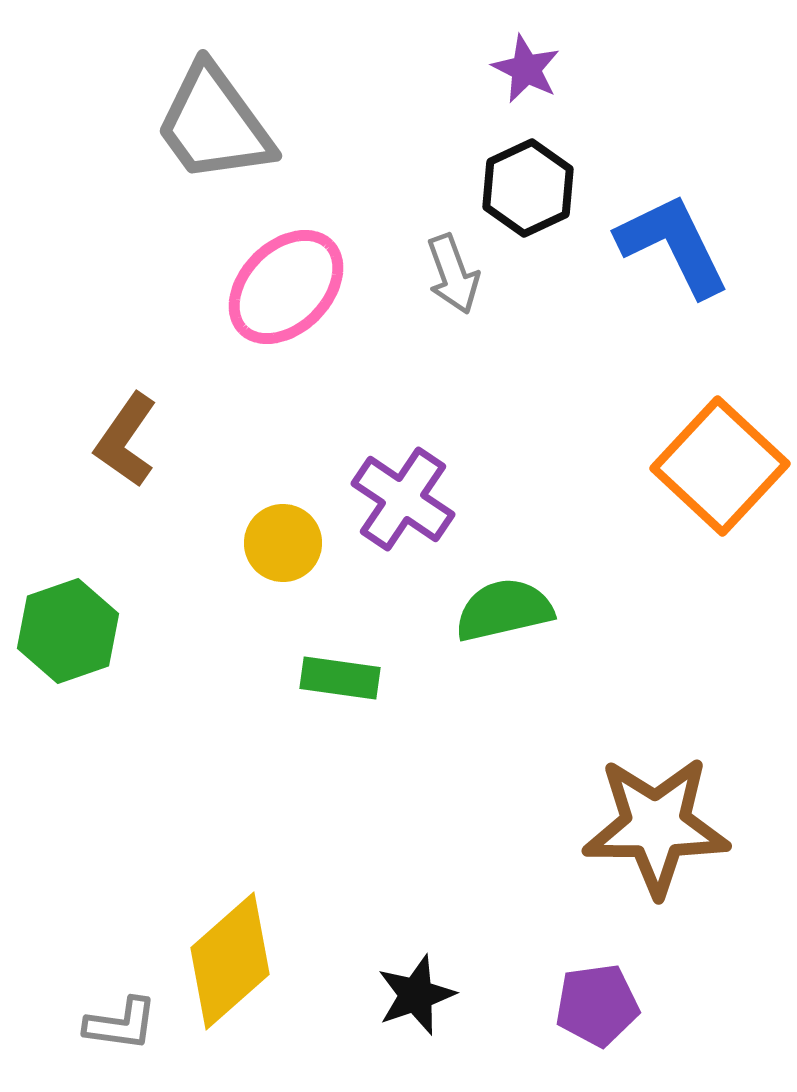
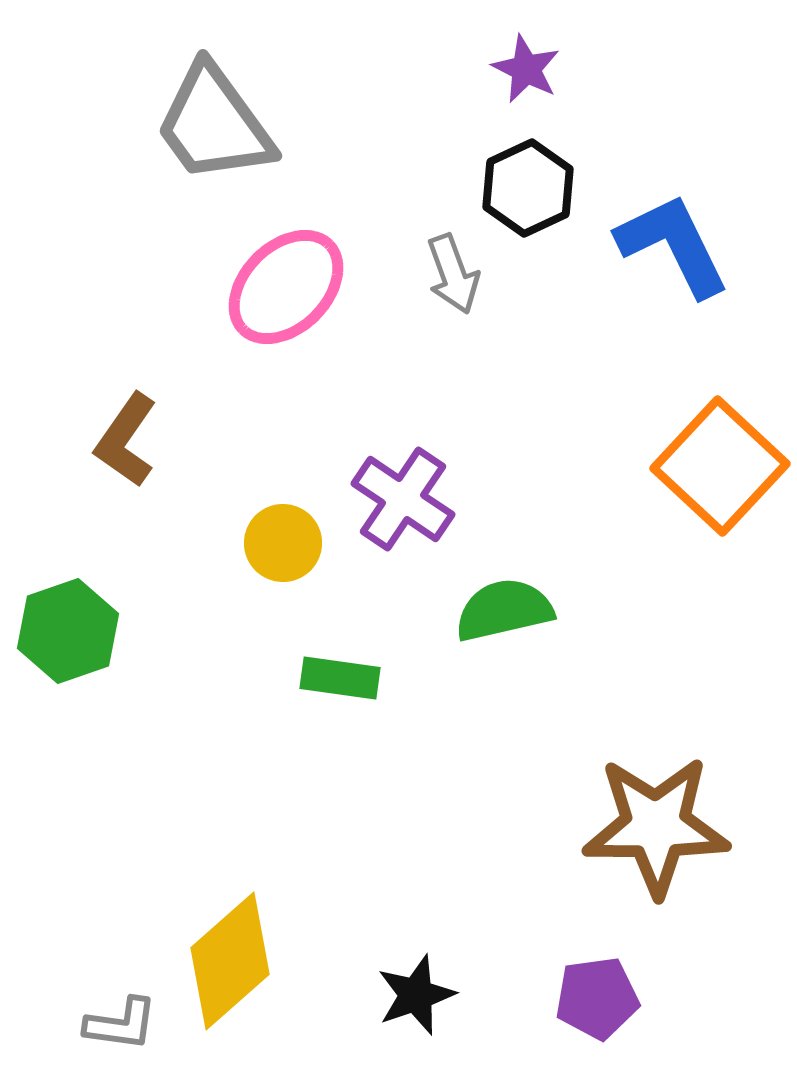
purple pentagon: moved 7 px up
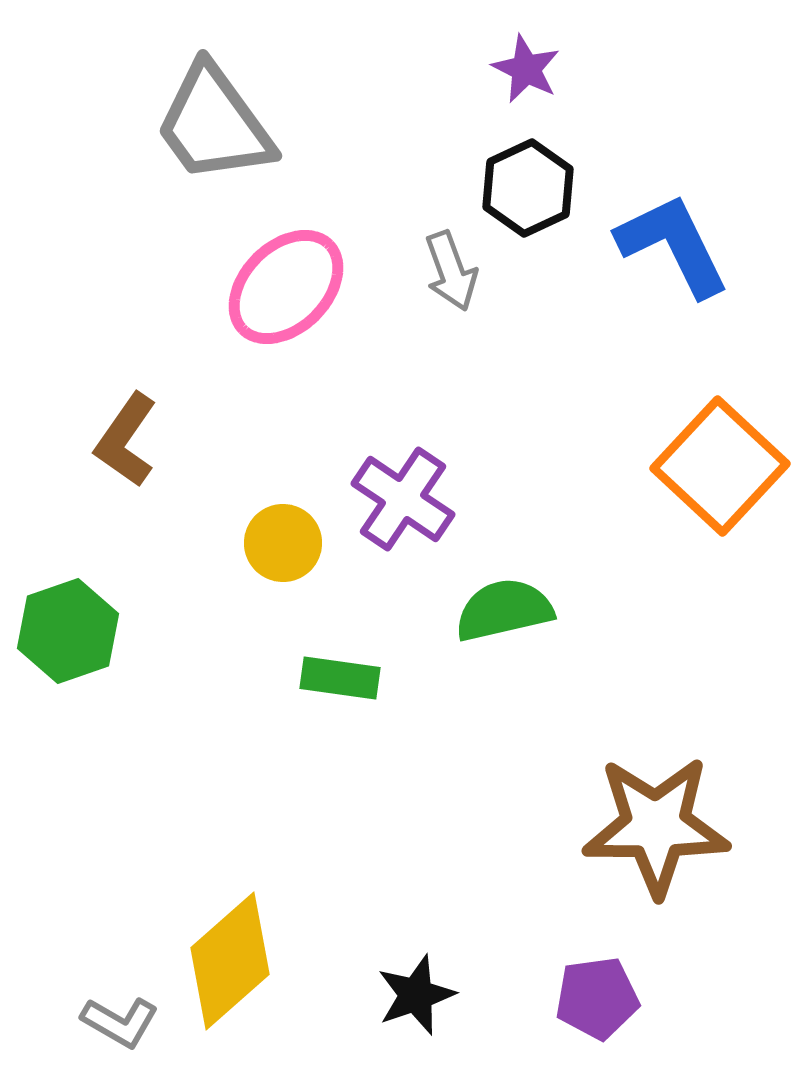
gray arrow: moved 2 px left, 3 px up
gray L-shape: moved 1 px left, 2 px up; rotated 22 degrees clockwise
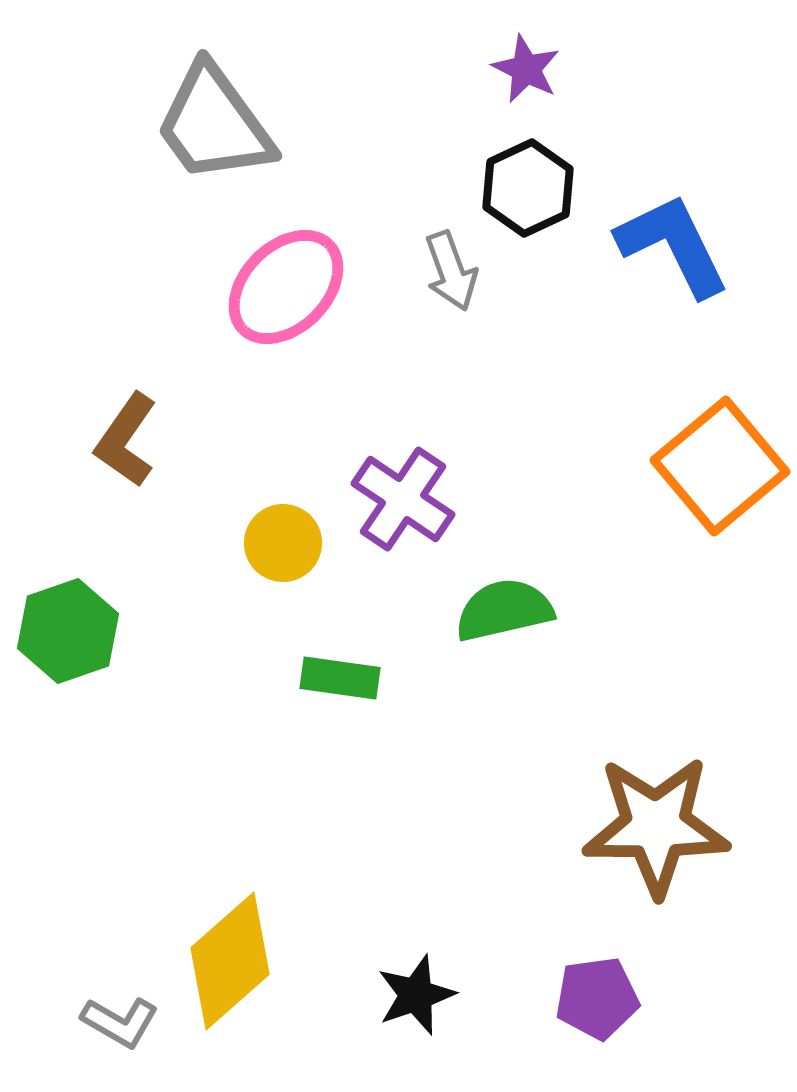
orange square: rotated 7 degrees clockwise
